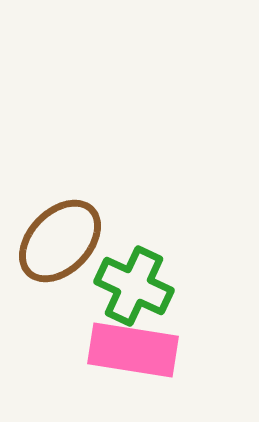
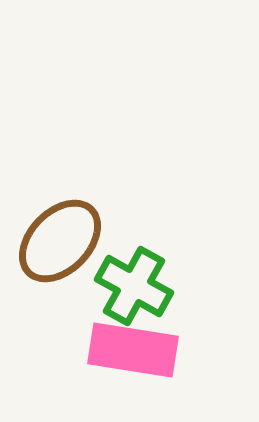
green cross: rotated 4 degrees clockwise
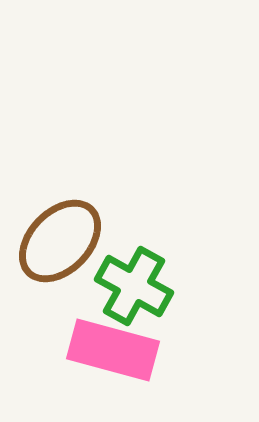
pink rectangle: moved 20 px left; rotated 6 degrees clockwise
